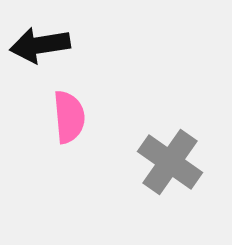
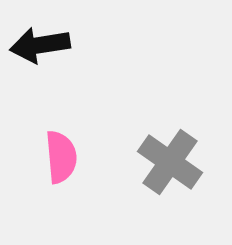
pink semicircle: moved 8 px left, 40 px down
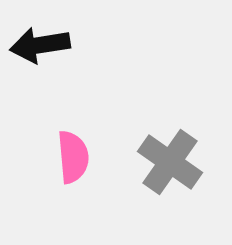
pink semicircle: moved 12 px right
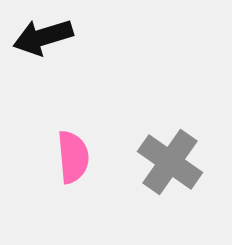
black arrow: moved 3 px right, 8 px up; rotated 8 degrees counterclockwise
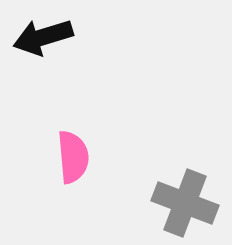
gray cross: moved 15 px right, 41 px down; rotated 14 degrees counterclockwise
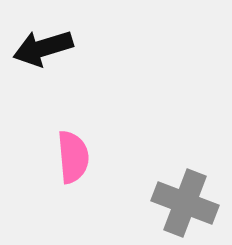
black arrow: moved 11 px down
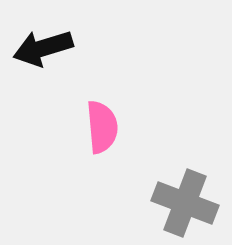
pink semicircle: moved 29 px right, 30 px up
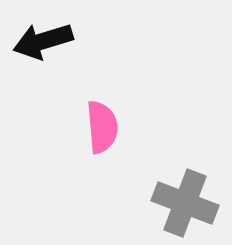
black arrow: moved 7 px up
